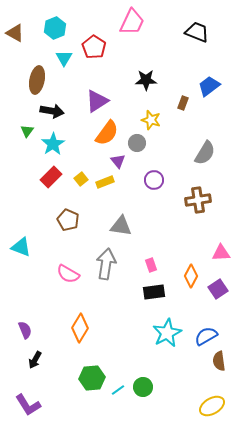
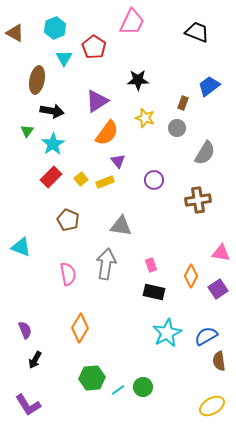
black star at (146, 80): moved 8 px left
yellow star at (151, 120): moved 6 px left, 2 px up
gray circle at (137, 143): moved 40 px right, 15 px up
pink triangle at (221, 253): rotated 12 degrees clockwise
pink semicircle at (68, 274): rotated 130 degrees counterclockwise
black rectangle at (154, 292): rotated 20 degrees clockwise
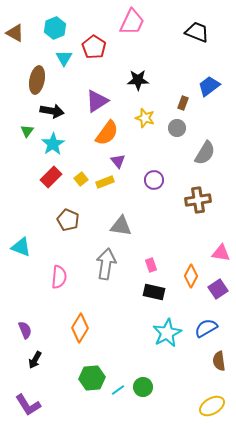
pink semicircle at (68, 274): moved 9 px left, 3 px down; rotated 15 degrees clockwise
blue semicircle at (206, 336): moved 8 px up
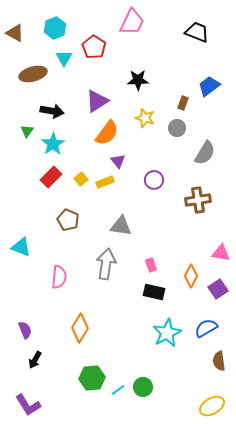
brown ellipse at (37, 80): moved 4 px left, 6 px up; rotated 64 degrees clockwise
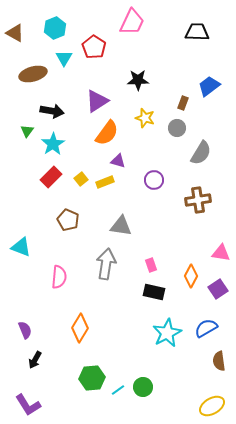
black trapezoid at (197, 32): rotated 20 degrees counterclockwise
gray semicircle at (205, 153): moved 4 px left
purple triangle at (118, 161): rotated 35 degrees counterclockwise
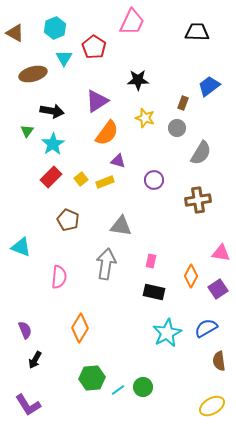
pink rectangle at (151, 265): moved 4 px up; rotated 32 degrees clockwise
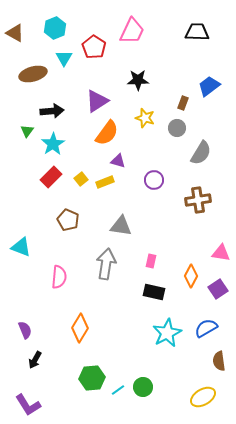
pink trapezoid at (132, 22): moved 9 px down
black arrow at (52, 111): rotated 15 degrees counterclockwise
yellow ellipse at (212, 406): moved 9 px left, 9 px up
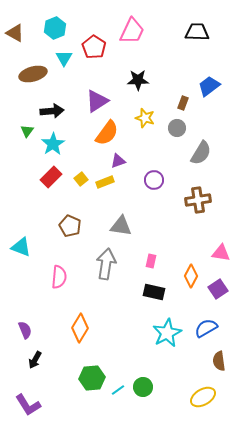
purple triangle at (118, 161): rotated 35 degrees counterclockwise
brown pentagon at (68, 220): moved 2 px right, 6 px down
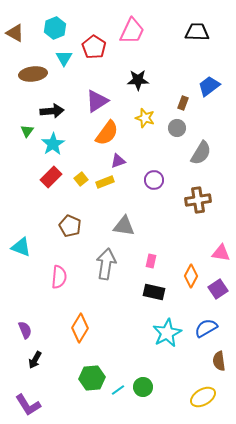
brown ellipse at (33, 74): rotated 8 degrees clockwise
gray triangle at (121, 226): moved 3 px right
